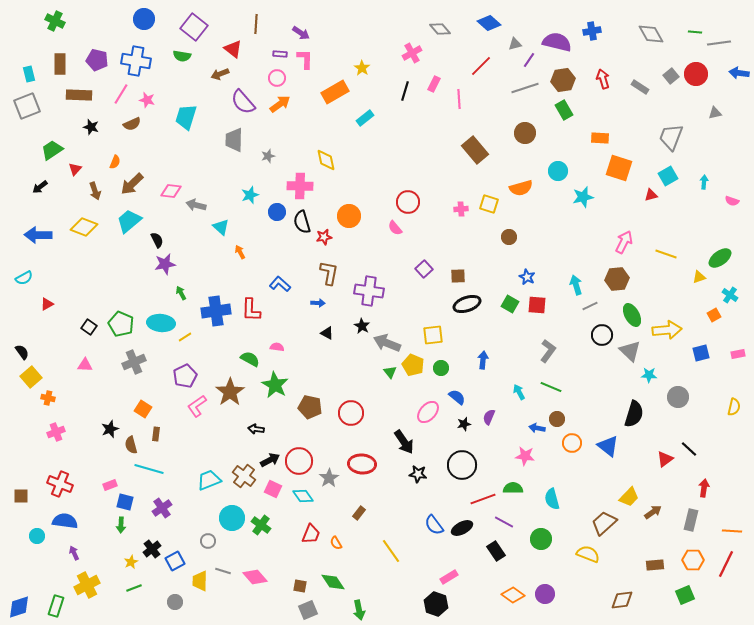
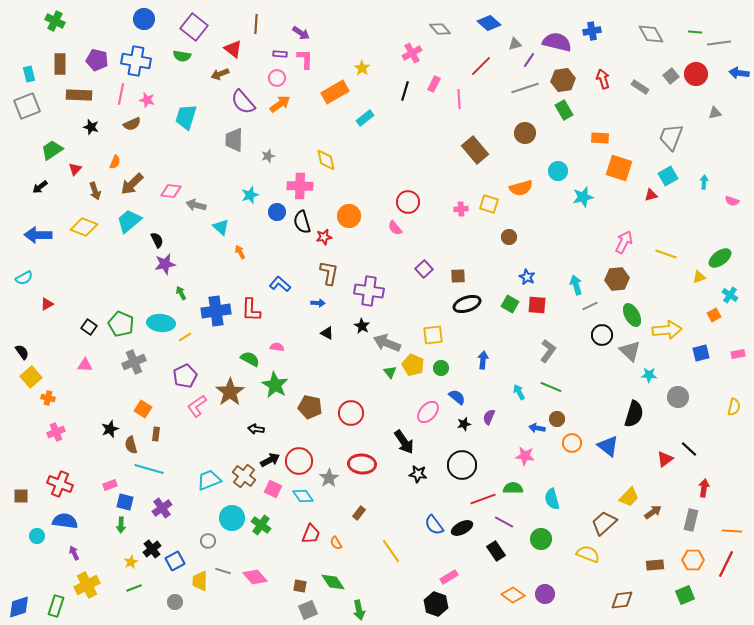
pink line at (121, 94): rotated 20 degrees counterclockwise
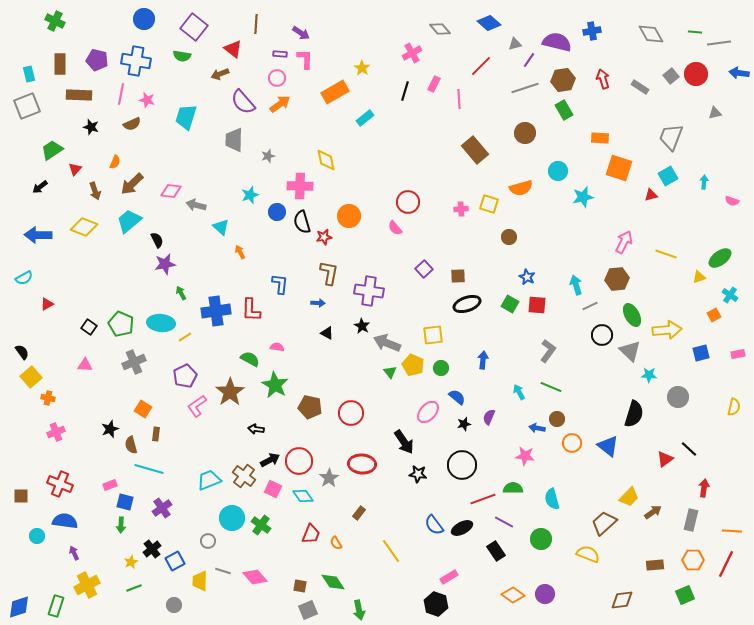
blue L-shape at (280, 284): rotated 55 degrees clockwise
gray circle at (175, 602): moved 1 px left, 3 px down
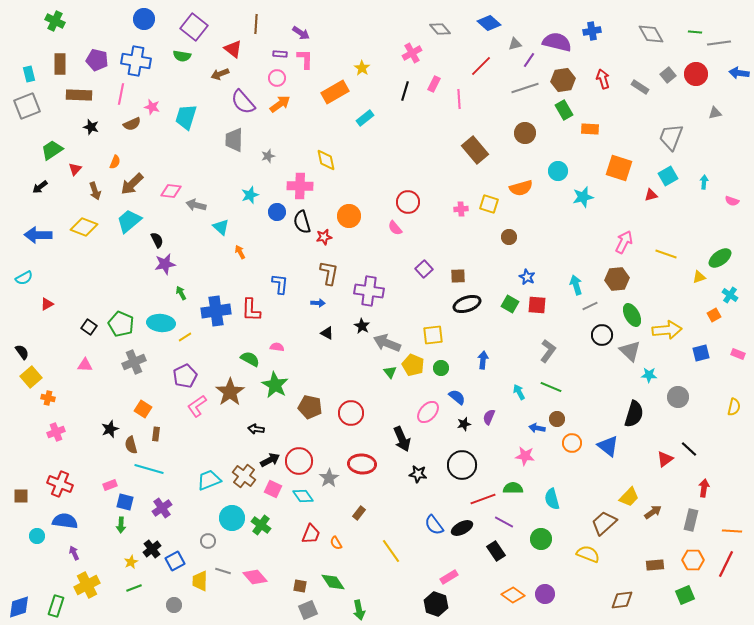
gray square at (671, 76): moved 3 px left, 1 px up
pink star at (147, 100): moved 5 px right, 7 px down
orange rectangle at (600, 138): moved 10 px left, 9 px up
pink rectangle at (738, 354): rotated 32 degrees clockwise
black arrow at (404, 442): moved 2 px left, 3 px up; rotated 10 degrees clockwise
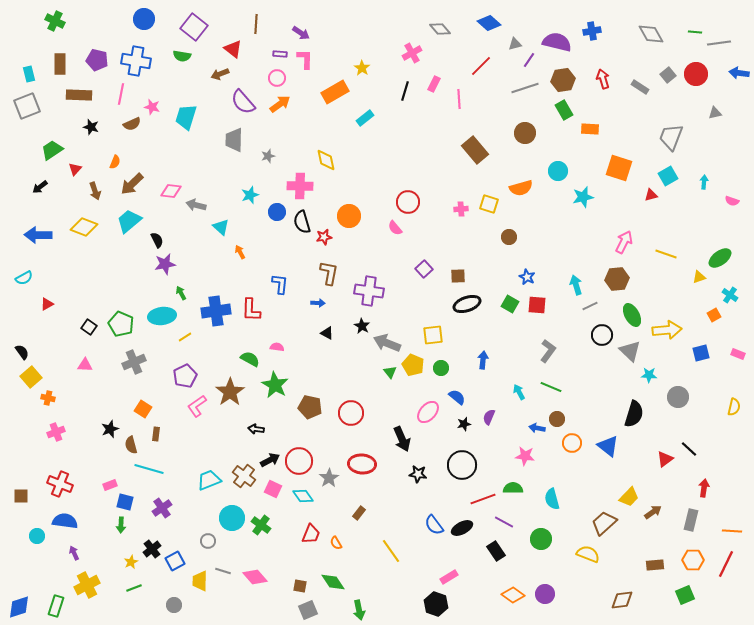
cyan ellipse at (161, 323): moved 1 px right, 7 px up; rotated 12 degrees counterclockwise
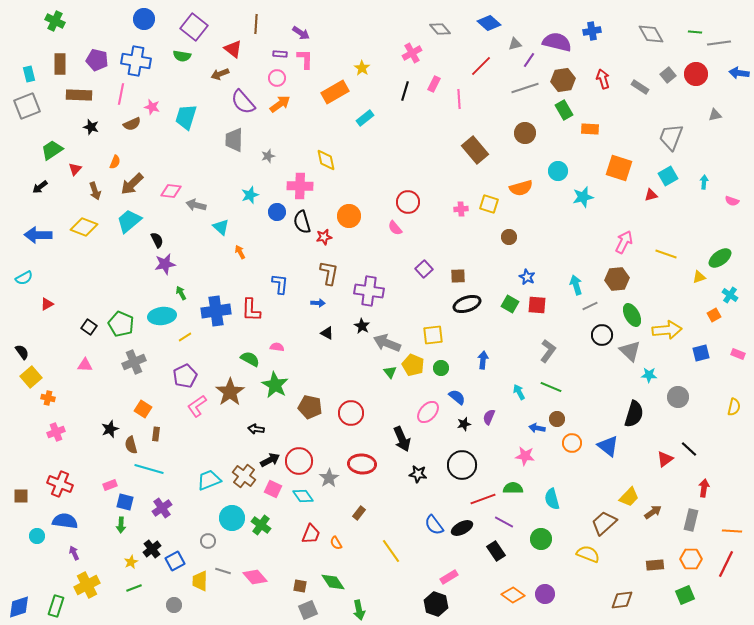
gray triangle at (715, 113): moved 2 px down
orange hexagon at (693, 560): moved 2 px left, 1 px up
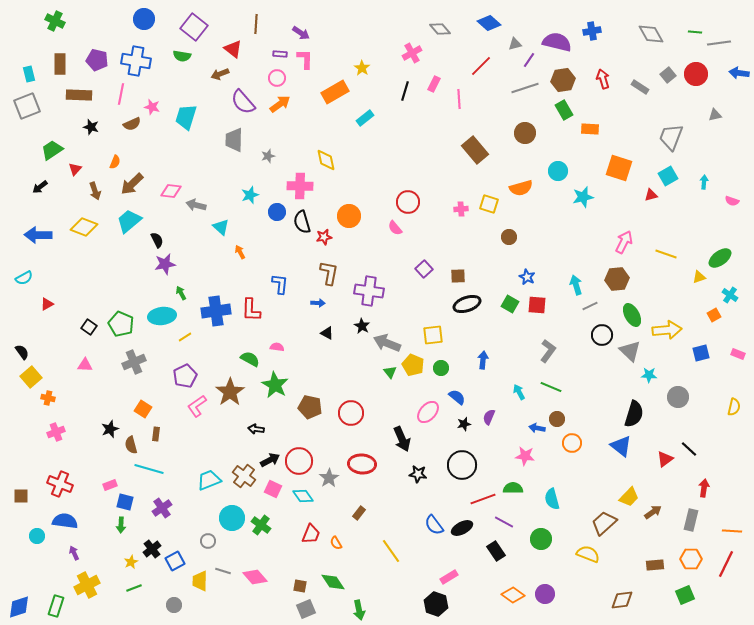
blue triangle at (608, 446): moved 13 px right
gray square at (308, 610): moved 2 px left, 1 px up
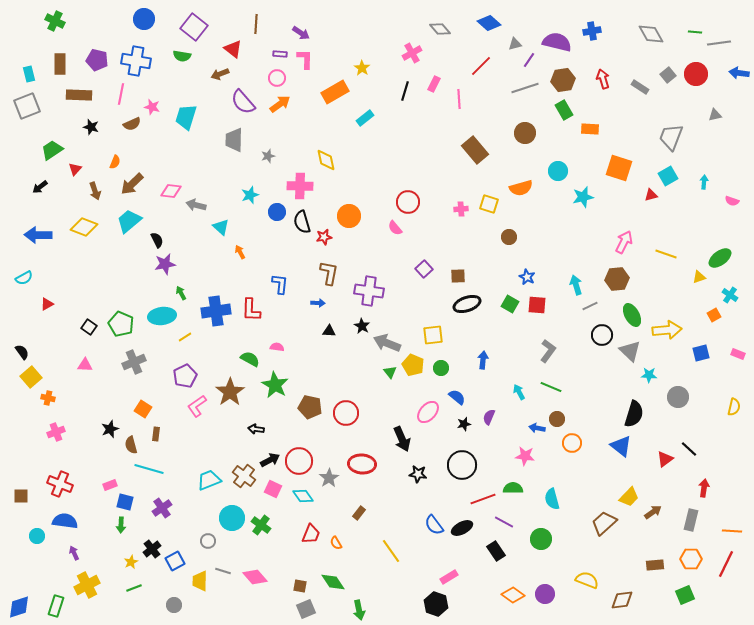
black triangle at (327, 333): moved 2 px right, 2 px up; rotated 24 degrees counterclockwise
red circle at (351, 413): moved 5 px left
yellow semicircle at (588, 554): moved 1 px left, 26 px down
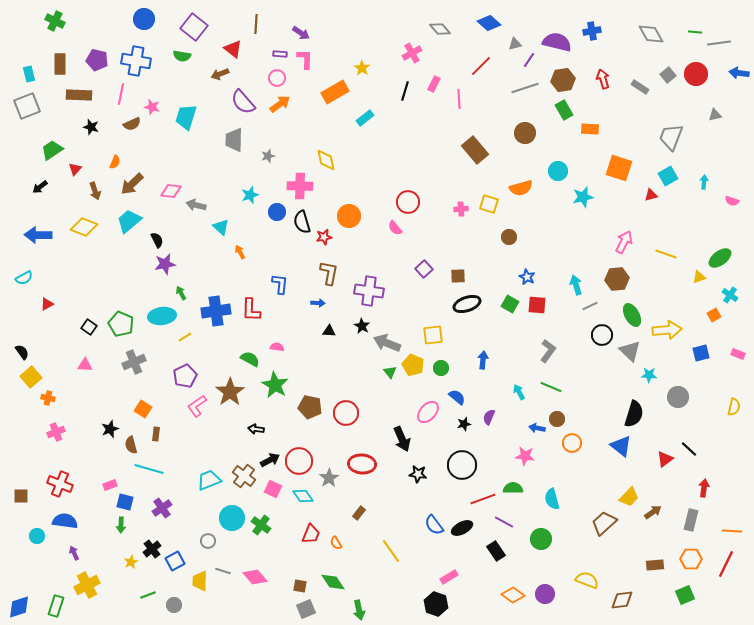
green line at (134, 588): moved 14 px right, 7 px down
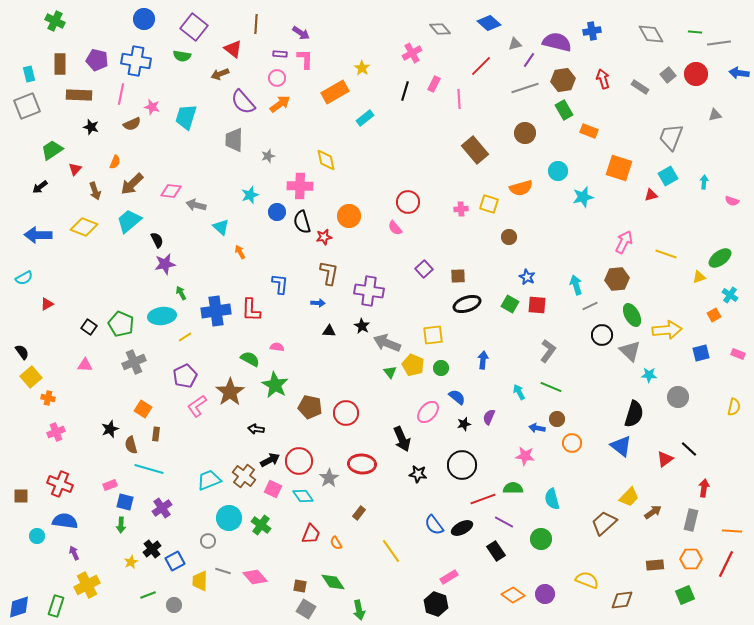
orange rectangle at (590, 129): moved 1 px left, 2 px down; rotated 18 degrees clockwise
cyan circle at (232, 518): moved 3 px left
gray square at (306, 609): rotated 36 degrees counterclockwise
